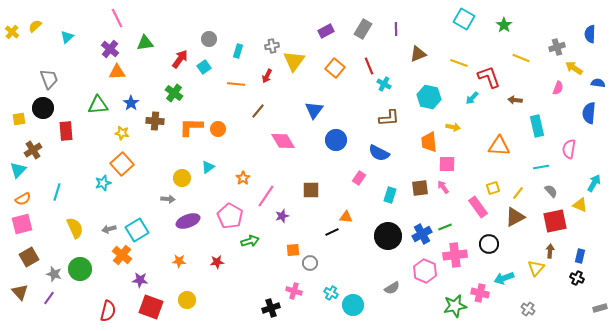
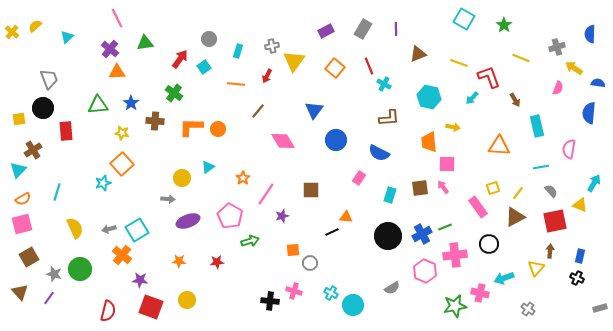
brown arrow at (515, 100): rotated 128 degrees counterclockwise
pink line at (266, 196): moved 2 px up
black cross at (271, 308): moved 1 px left, 7 px up; rotated 24 degrees clockwise
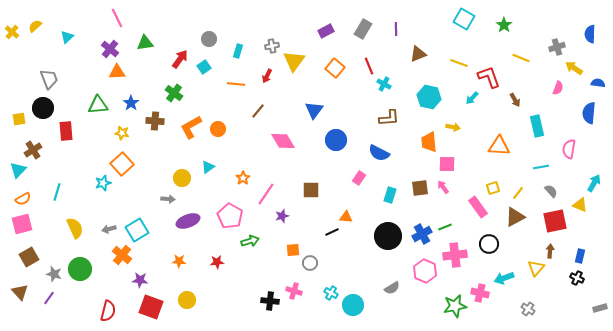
orange L-shape at (191, 127): rotated 30 degrees counterclockwise
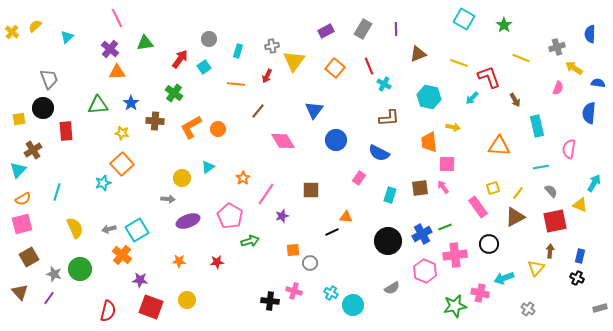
black circle at (388, 236): moved 5 px down
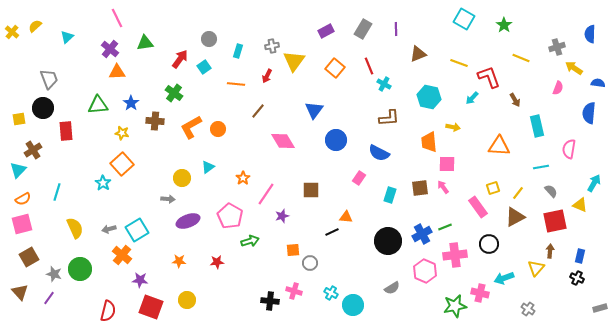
cyan star at (103, 183): rotated 21 degrees counterclockwise
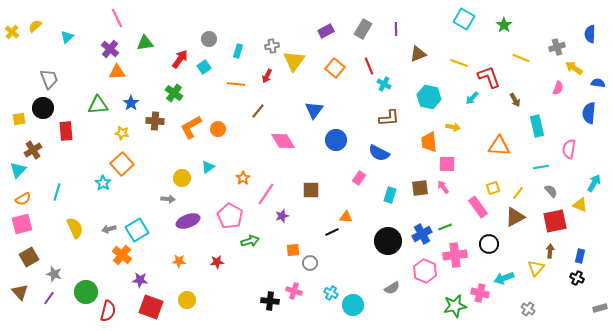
green circle at (80, 269): moved 6 px right, 23 px down
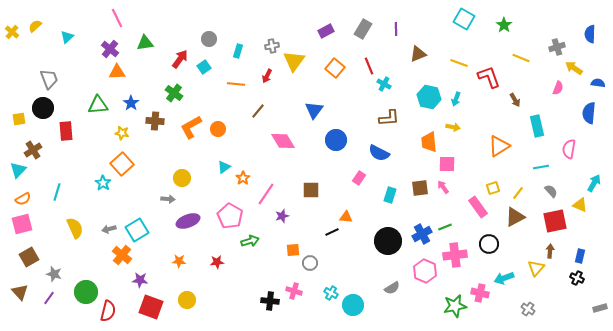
cyan arrow at (472, 98): moved 16 px left, 1 px down; rotated 24 degrees counterclockwise
orange triangle at (499, 146): rotated 35 degrees counterclockwise
cyan triangle at (208, 167): moved 16 px right
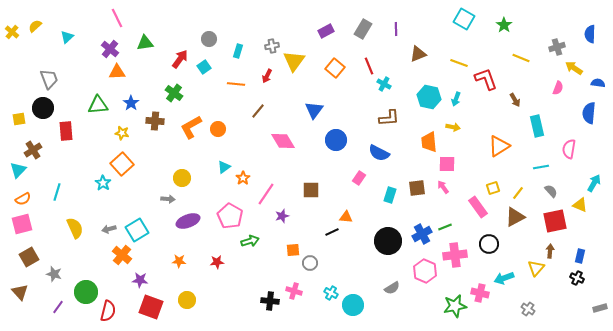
red L-shape at (489, 77): moved 3 px left, 2 px down
brown square at (420, 188): moved 3 px left
purple line at (49, 298): moved 9 px right, 9 px down
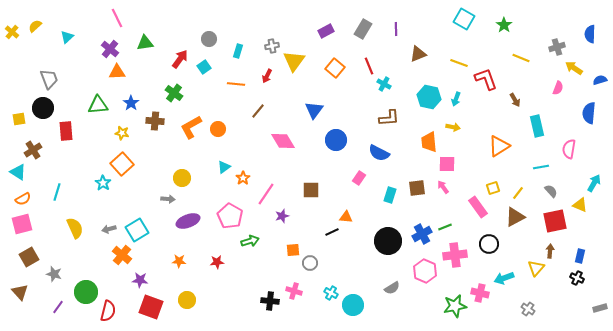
blue semicircle at (598, 83): moved 2 px right, 3 px up; rotated 24 degrees counterclockwise
cyan triangle at (18, 170): moved 2 px down; rotated 42 degrees counterclockwise
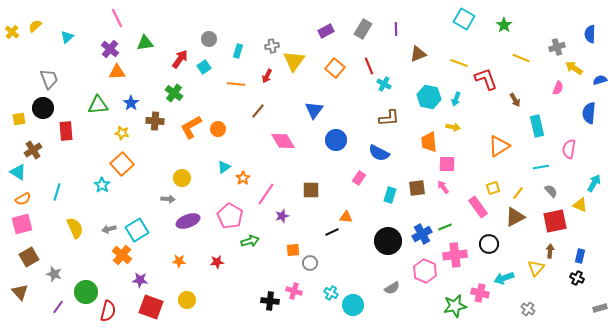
cyan star at (103, 183): moved 1 px left, 2 px down
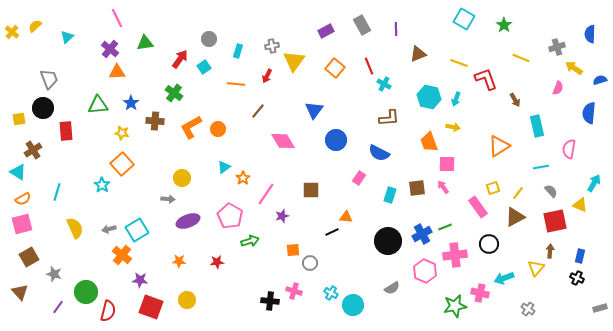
gray rectangle at (363, 29): moved 1 px left, 4 px up; rotated 60 degrees counterclockwise
orange trapezoid at (429, 142): rotated 15 degrees counterclockwise
